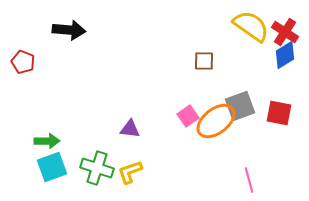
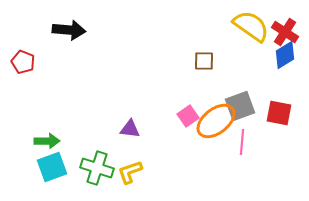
pink line: moved 7 px left, 38 px up; rotated 20 degrees clockwise
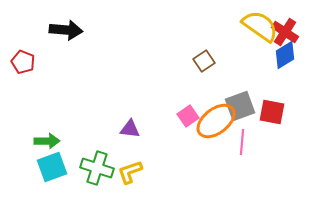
yellow semicircle: moved 9 px right
black arrow: moved 3 px left
brown square: rotated 35 degrees counterclockwise
red square: moved 7 px left, 1 px up
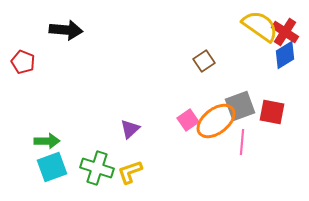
pink square: moved 4 px down
purple triangle: rotated 50 degrees counterclockwise
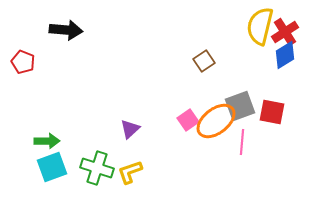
yellow semicircle: rotated 111 degrees counterclockwise
red cross: rotated 24 degrees clockwise
